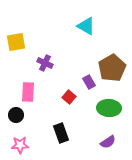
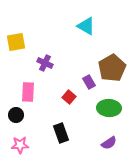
purple semicircle: moved 1 px right, 1 px down
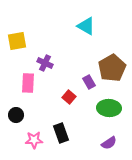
yellow square: moved 1 px right, 1 px up
pink rectangle: moved 9 px up
pink star: moved 14 px right, 5 px up
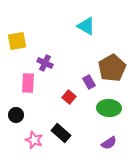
black rectangle: rotated 30 degrees counterclockwise
pink star: rotated 24 degrees clockwise
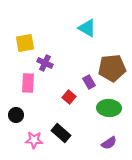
cyan triangle: moved 1 px right, 2 px down
yellow square: moved 8 px right, 2 px down
brown pentagon: rotated 24 degrees clockwise
pink star: rotated 18 degrees counterclockwise
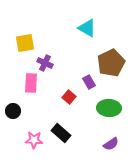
brown pentagon: moved 1 px left, 5 px up; rotated 20 degrees counterclockwise
pink rectangle: moved 3 px right
black circle: moved 3 px left, 4 px up
purple semicircle: moved 2 px right, 1 px down
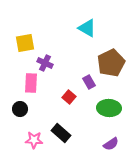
black circle: moved 7 px right, 2 px up
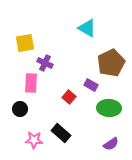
purple rectangle: moved 2 px right, 3 px down; rotated 32 degrees counterclockwise
